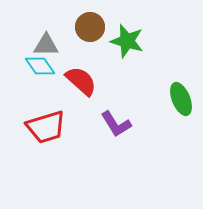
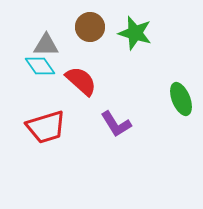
green star: moved 8 px right, 8 px up
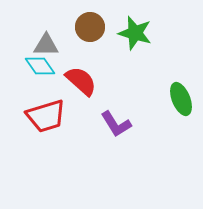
red trapezoid: moved 11 px up
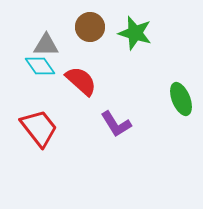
red trapezoid: moved 7 px left, 12 px down; rotated 111 degrees counterclockwise
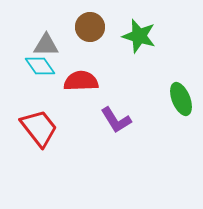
green star: moved 4 px right, 3 px down
red semicircle: rotated 44 degrees counterclockwise
purple L-shape: moved 4 px up
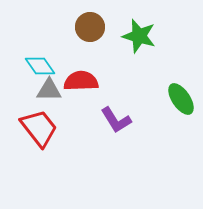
gray triangle: moved 3 px right, 45 px down
green ellipse: rotated 12 degrees counterclockwise
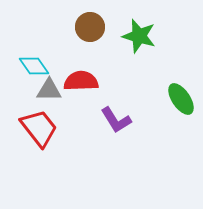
cyan diamond: moved 6 px left
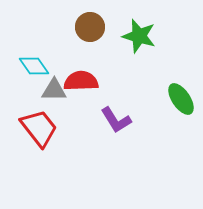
gray triangle: moved 5 px right
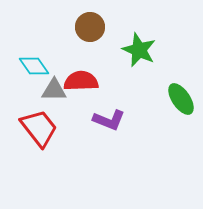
green star: moved 14 px down; rotated 8 degrees clockwise
purple L-shape: moved 7 px left; rotated 36 degrees counterclockwise
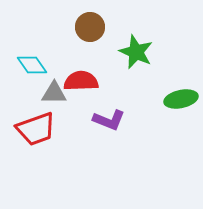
green star: moved 3 px left, 2 px down
cyan diamond: moved 2 px left, 1 px up
gray triangle: moved 3 px down
green ellipse: rotated 68 degrees counterclockwise
red trapezoid: moved 3 px left, 1 px down; rotated 108 degrees clockwise
